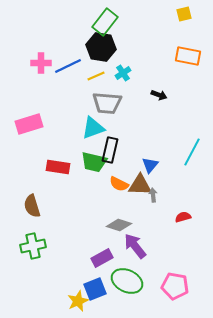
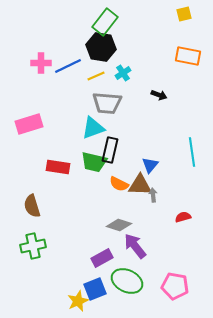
cyan line: rotated 36 degrees counterclockwise
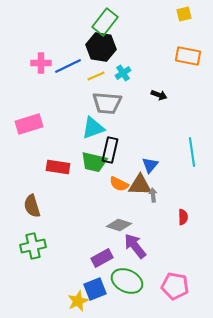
red semicircle: rotated 105 degrees clockwise
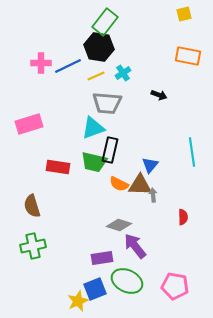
black hexagon: moved 2 px left
purple rectangle: rotated 20 degrees clockwise
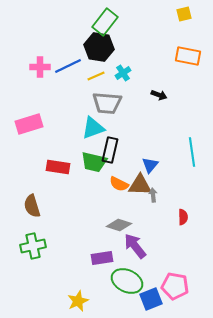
pink cross: moved 1 px left, 4 px down
blue square: moved 56 px right, 10 px down
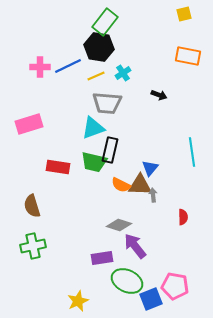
blue triangle: moved 3 px down
orange semicircle: moved 2 px right, 1 px down
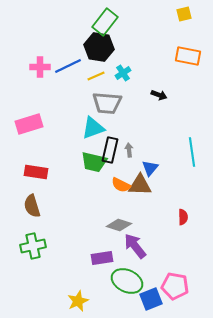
red rectangle: moved 22 px left, 5 px down
gray arrow: moved 24 px left, 45 px up
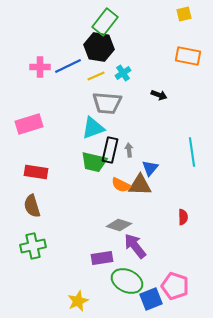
pink pentagon: rotated 8 degrees clockwise
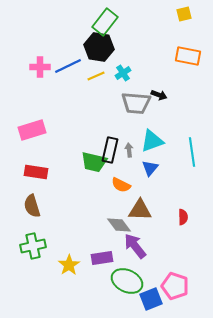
gray trapezoid: moved 29 px right
pink rectangle: moved 3 px right, 6 px down
cyan triangle: moved 59 px right, 13 px down
brown triangle: moved 25 px down
gray diamond: rotated 35 degrees clockwise
yellow star: moved 9 px left, 36 px up; rotated 10 degrees counterclockwise
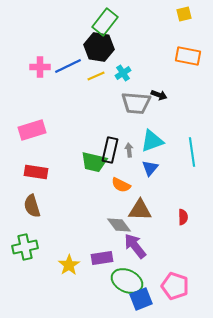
green cross: moved 8 px left, 1 px down
blue square: moved 10 px left
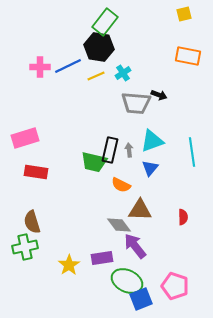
pink rectangle: moved 7 px left, 8 px down
brown semicircle: moved 16 px down
